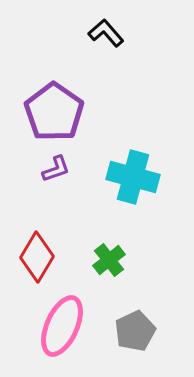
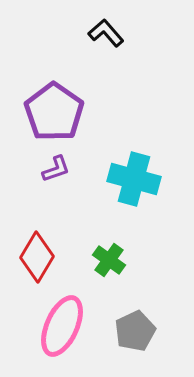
cyan cross: moved 1 px right, 2 px down
green cross: rotated 16 degrees counterclockwise
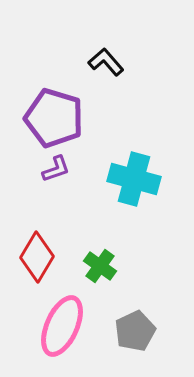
black L-shape: moved 29 px down
purple pentagon: moved 6 px down; rotated 18 degrees counterclockwise
green cross: moved 9 px left, 6 px down
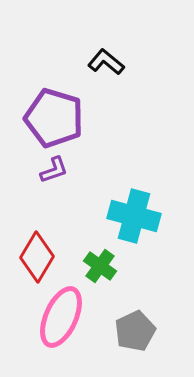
black L-shape: rotated 9 degrees counterclockwise
purple L-shape: moved 2 px left, 1 px down
cyan cross: moved 37 px down
pink ellipse: moved 1 px left, 9 px up
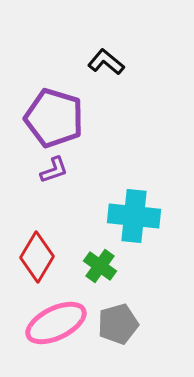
cyan cross: rotated 9 degrees counterclockwise
pink ellipse: moved 5 px left, 6 px down; rotated 40 degrees clockwise
gray pentagon: moved 17 px left, 7 px up; rotated 9 degrees clockwise
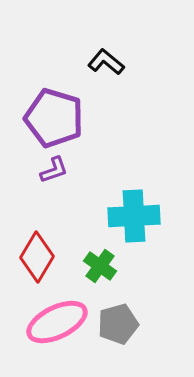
cyan cross: rotated 9 degrees counterclockwise
pink ellipse: moved 1 px right, 1 px up
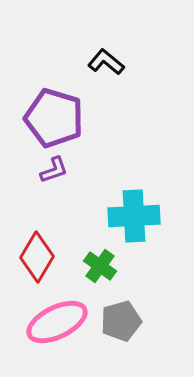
gray pentagon: moved 3 px right, 3 px up
